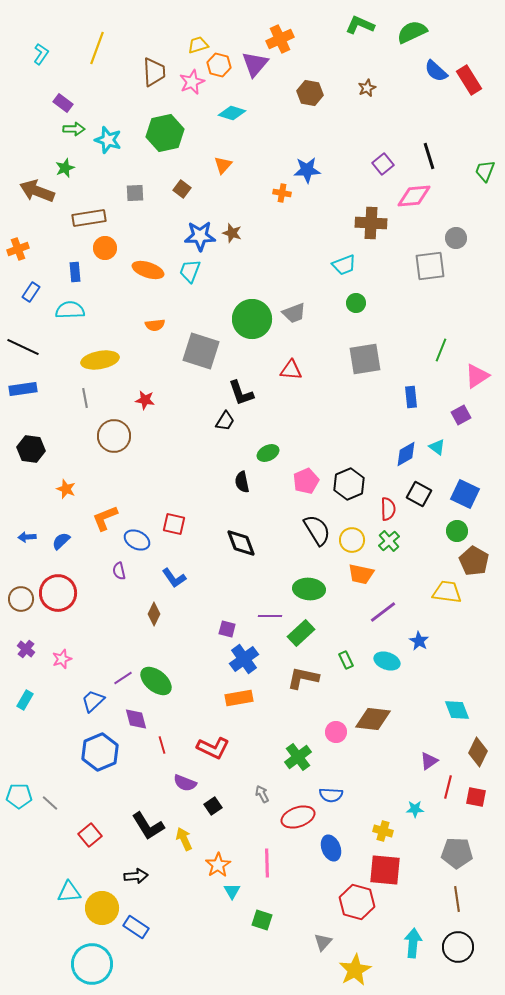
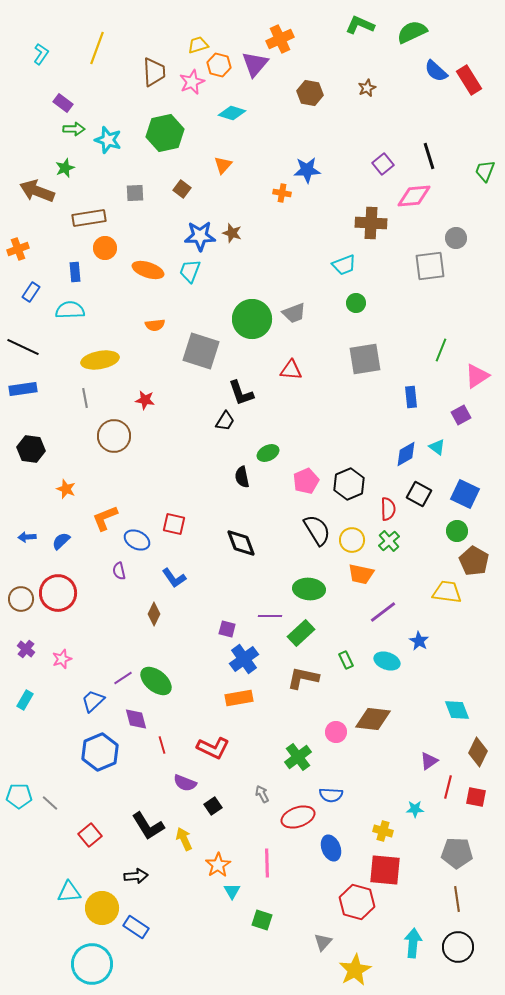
black semicircle at (242, 482): moved 5 px up
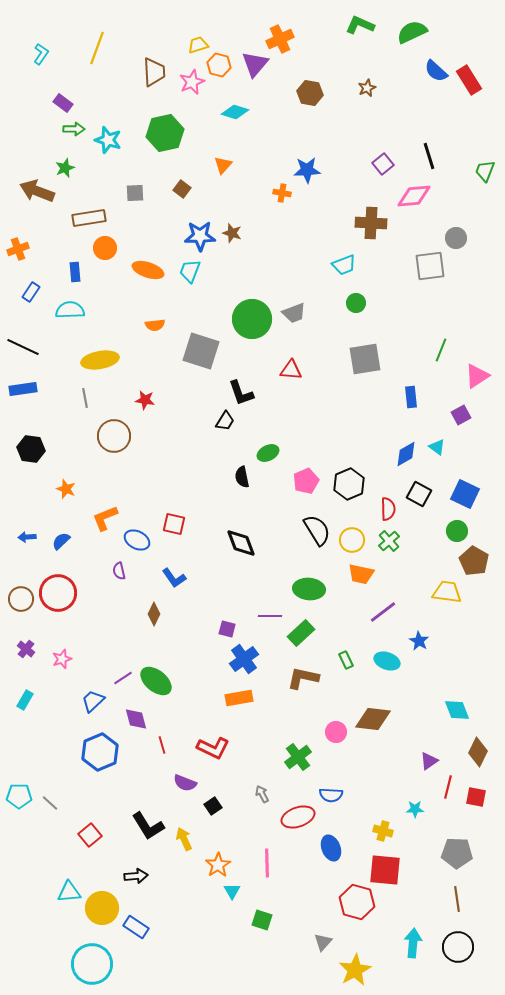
cyan diamond at (232, 113): moved 3 px right, 1 px up
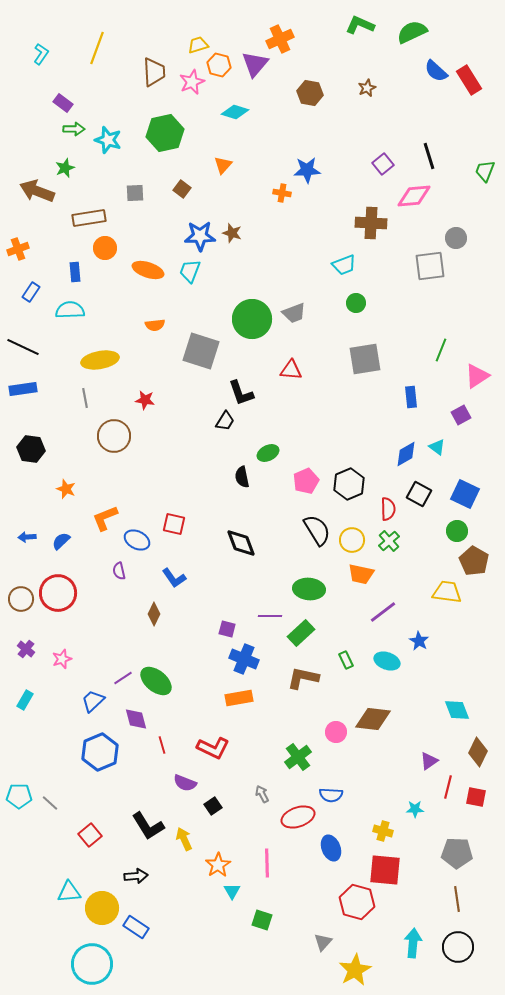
blue cross at (244, 659): rotated 32 degrees counterclockwise
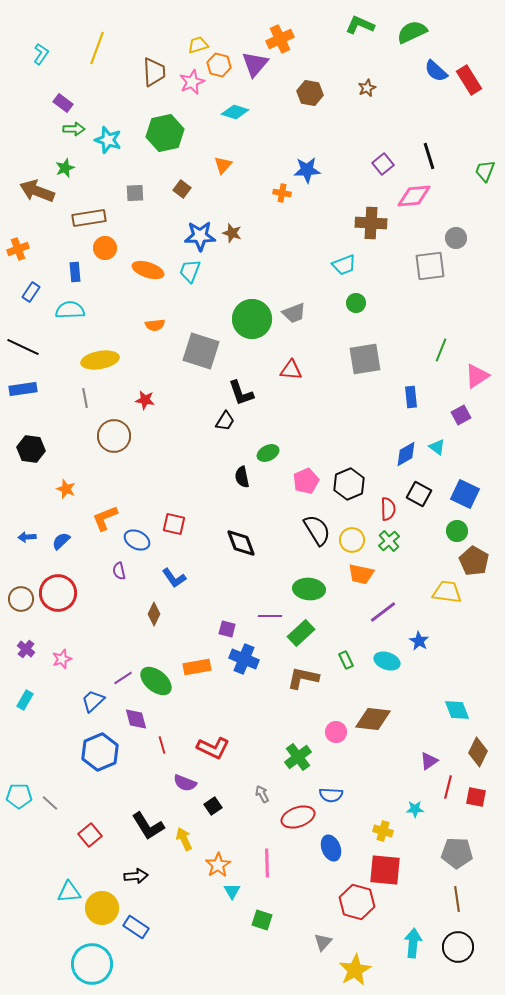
orange rectangle at (239, 698): moved 42 px left, 31 px up
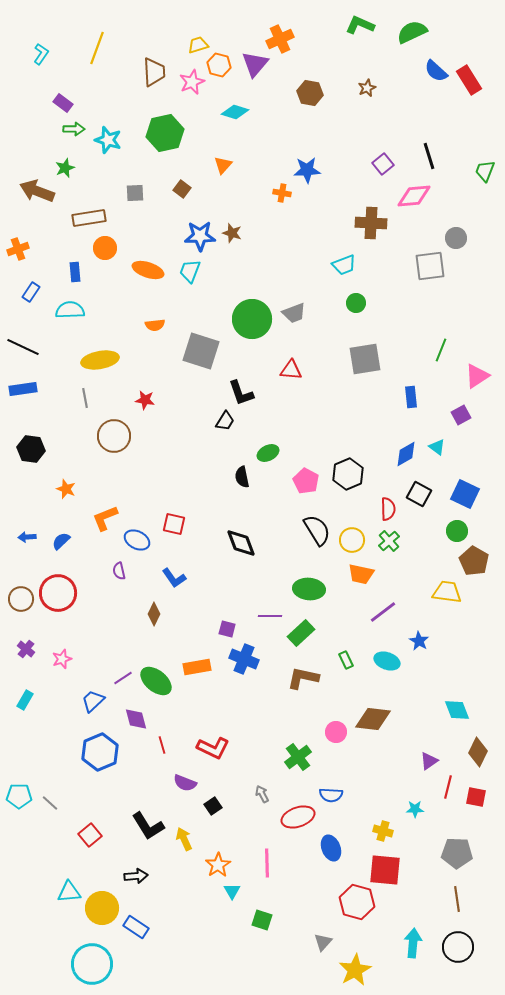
pink pentagon at (306, 481): rotated 20 degrees counterclockwise
black hexagon at (349, 484): moved 1 px left, 10 px up
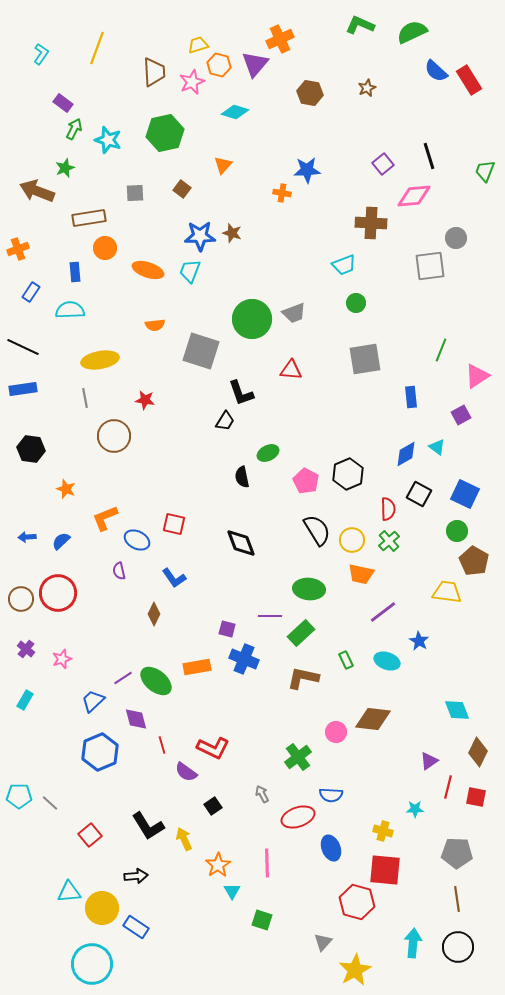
green arrow at (74, 129): rotated 65 degrees counterclockwise
purple semicircle at (185, 783): moved 1 px right, 11 px up; rotated 15 degrees clockwise
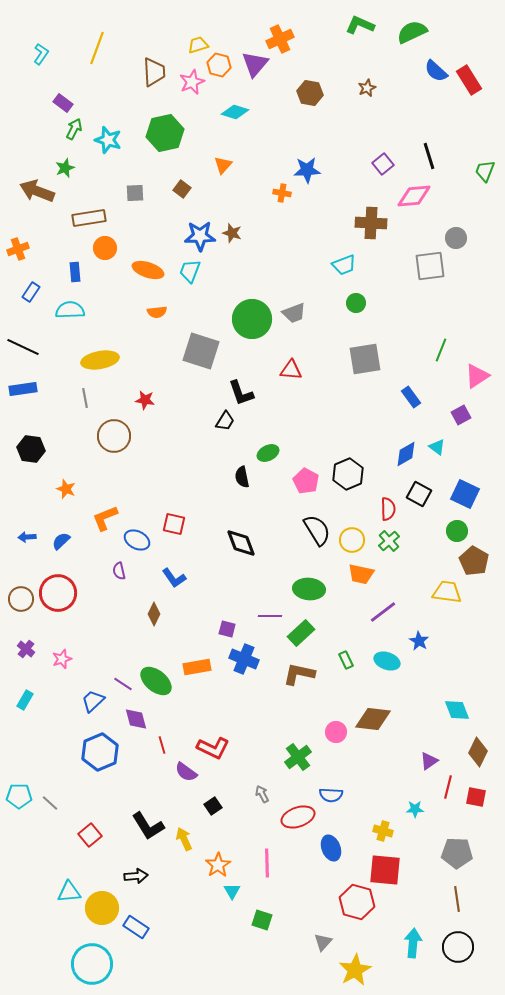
orange semicircle at (155, 325): moved 2 px right, 13 px up
blue rectangle at (411, 397): rotated 30 degrees counterclockwise
purple line at (123, 678): moved 6 px down; rotated 66 degrees clockwise
brown L-shape at (303, 678): moved 4 px left, 4 px up
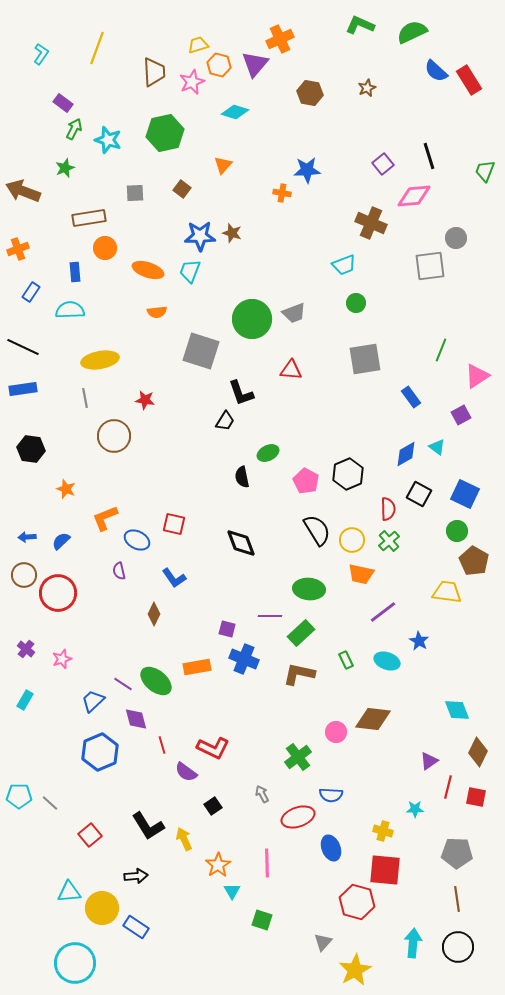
brown arrow at (37, 191): moved 14 px left
brown cross at (371, 223): rotated 20 degrees clockwise
brown circle at (21, 599): moved 3 px right, 24 px up
cyan circle at (92, 964): moved 17 px left, 1 px up
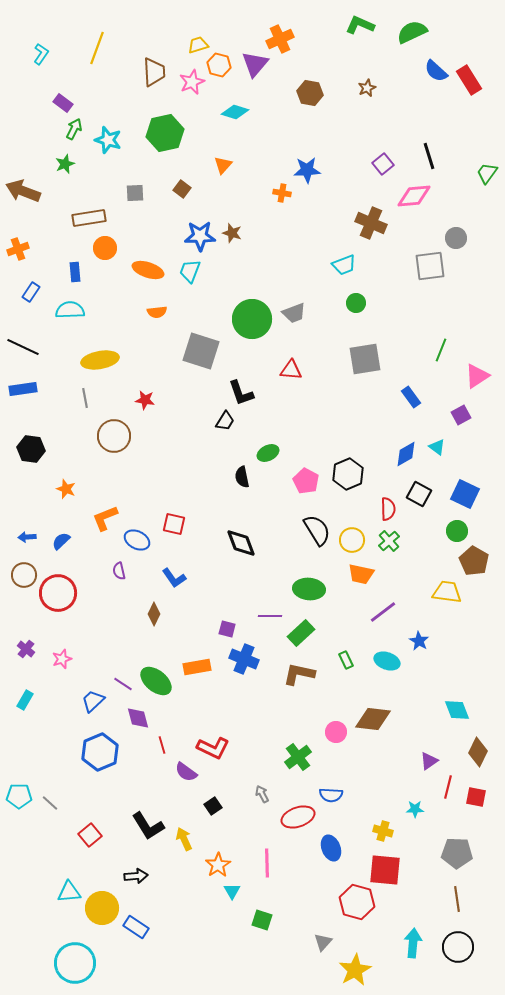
green star at (65, 168): moved 4 px up
green trapezoid at (485, 171): moved 2 px right, 2 px down; rotated 15 degrees clockwise
purple diamond at (136, 719): moved 2 px right, 1 px up
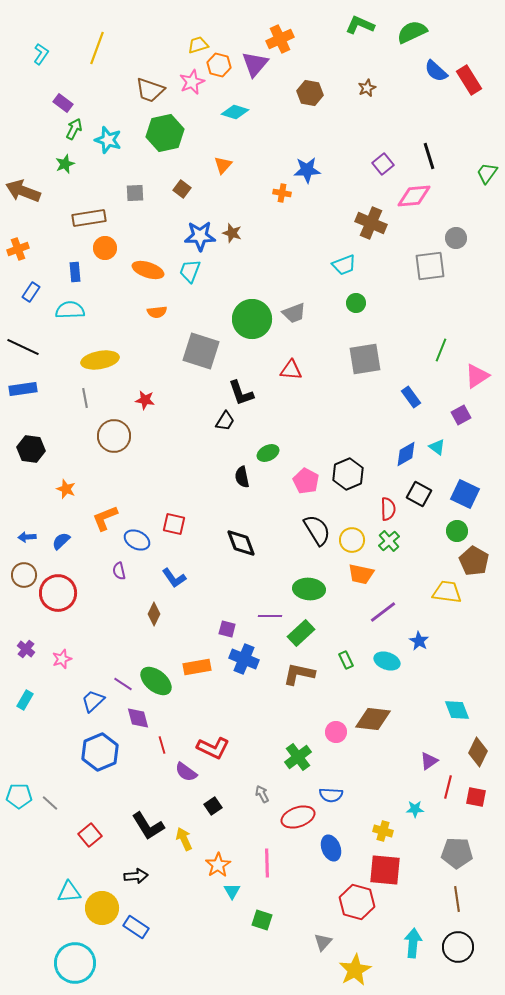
brown trapezoid at (154, 72): moved 4 px left, 18 px down; rotated 112 degrees clockwise
